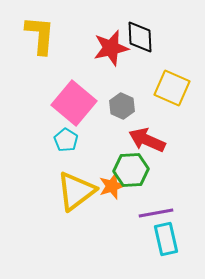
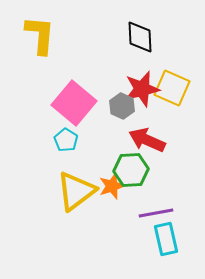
red star: moved 31 px right, 41 px down
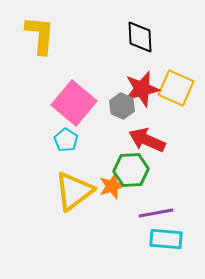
yellow square: moved 4 px right
yellow triangle: moved 2 px left
cyan rectangle: rotated 72 degrees counterclockwise
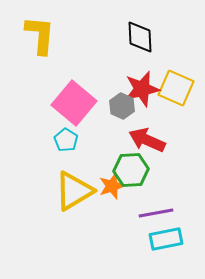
yellow triangle: rotated 6 degrees clockwise
cyan rectangle: rotated 16 degrees counterclockwise
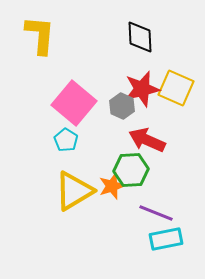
purple line: rotated 32 degrees clockwise
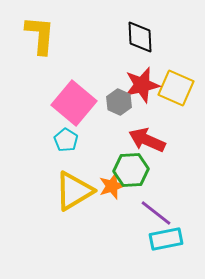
red star: moved 4 px up
gray hexagon: moved 3 px left, 4 px up
purple line: rotated 16 degrees clockwise
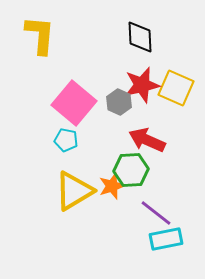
cyan pentagon: rotated 20 degrees counterclockwise
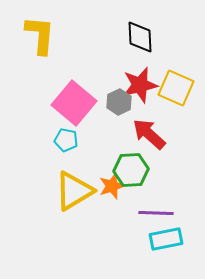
red star: moved 2 px left
gray hexagon: rotated 10 degrees clockwise
red arrow: moved 2 px right, 6 px up; rotated 18 degrees clockwise
purple line: rotated 36 degrees counterclockwise
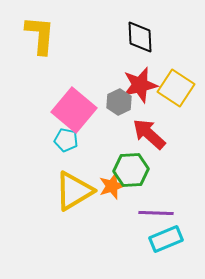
yellow square: rotated 9 degrees clockwise
pink square: moved 7 px down
cyan rectangle: rotated 12 degrees counterclockwise
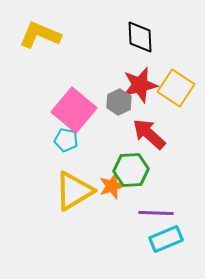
yellow L-shape: rotated 72 degrees counterclockwise
